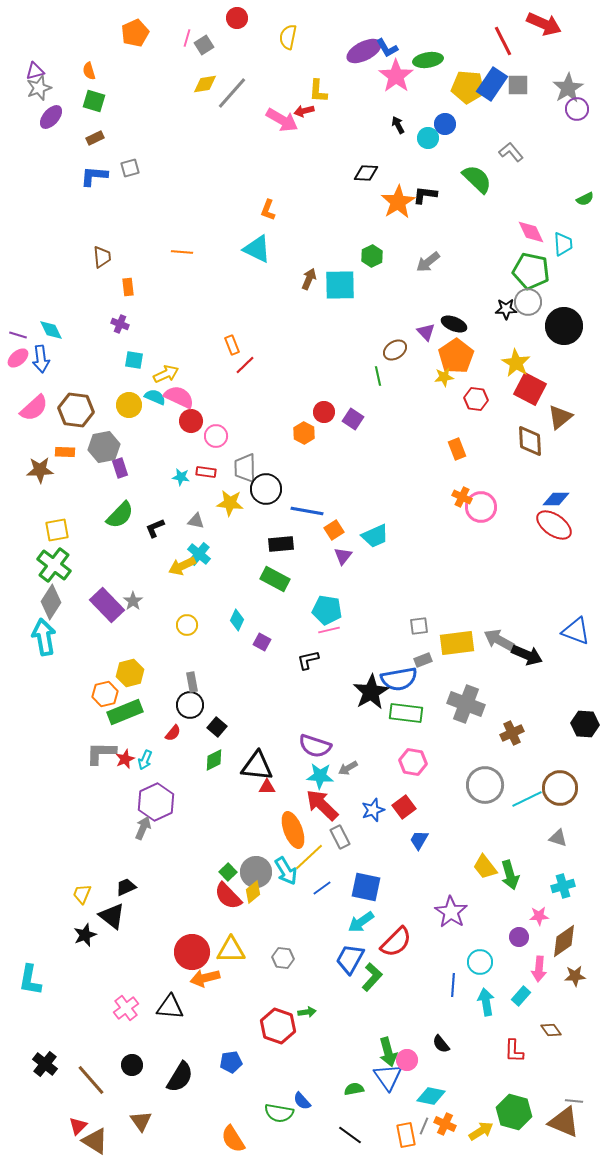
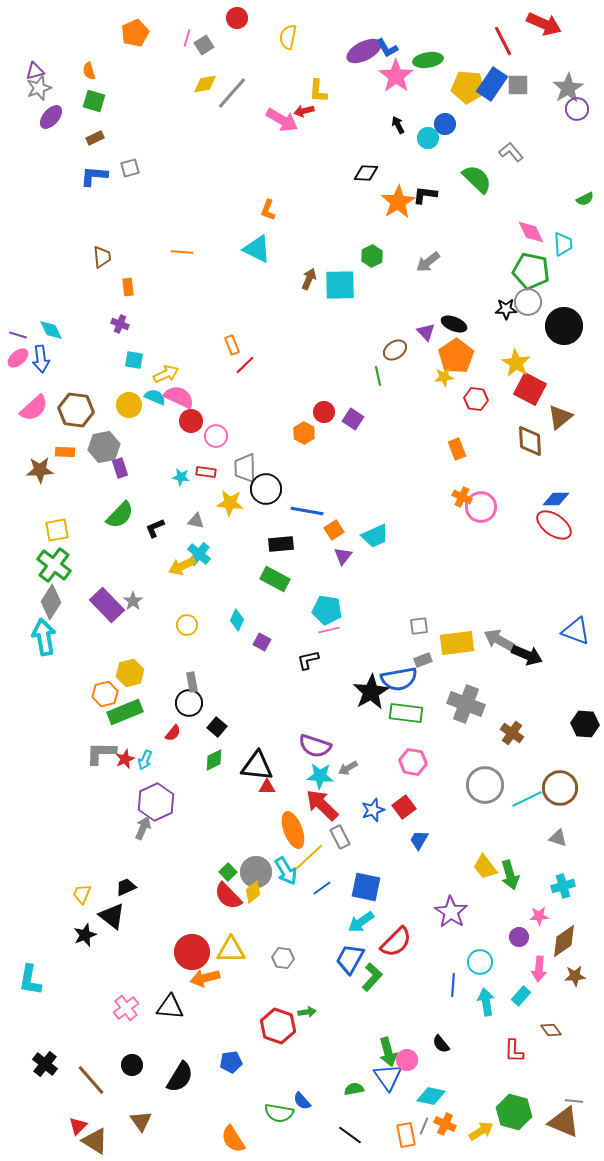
black circle at (190, 705): moved 1 px left, 2 px up
brown cross at (512, 733): rotated 30 degrees counterclockwise
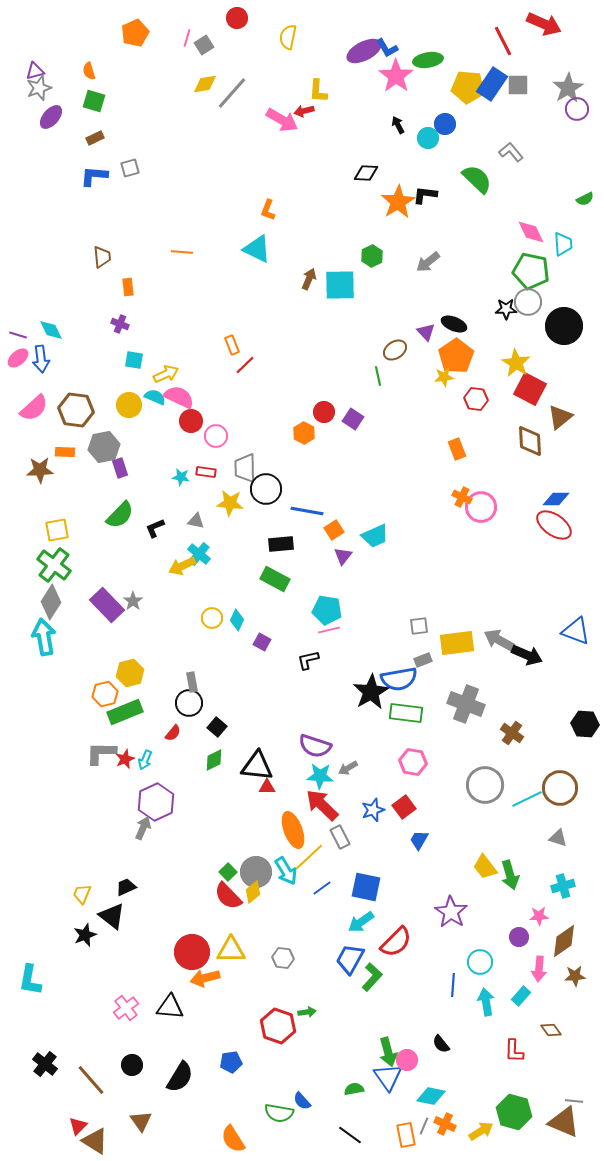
yellow circle at (187, 625): moved 25 px right, 7 px up
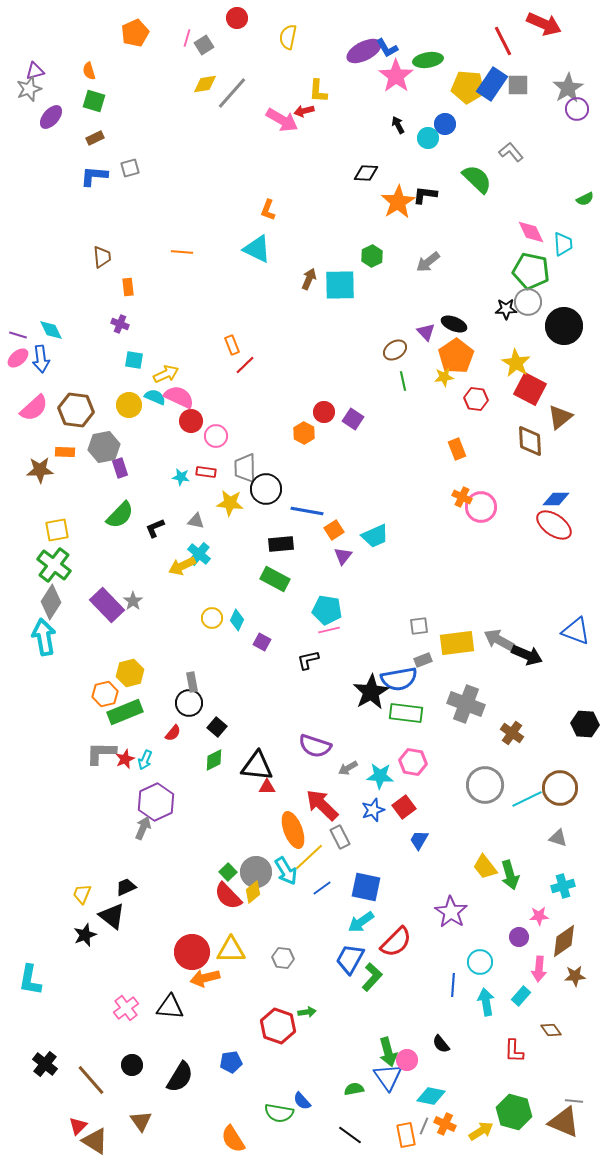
gray star at (39, 88): moved 10 px left, 1 px down
green line at (378, 376): moved 25 px right, 5 px down
cyan star at (320, 776): moved 60 px right
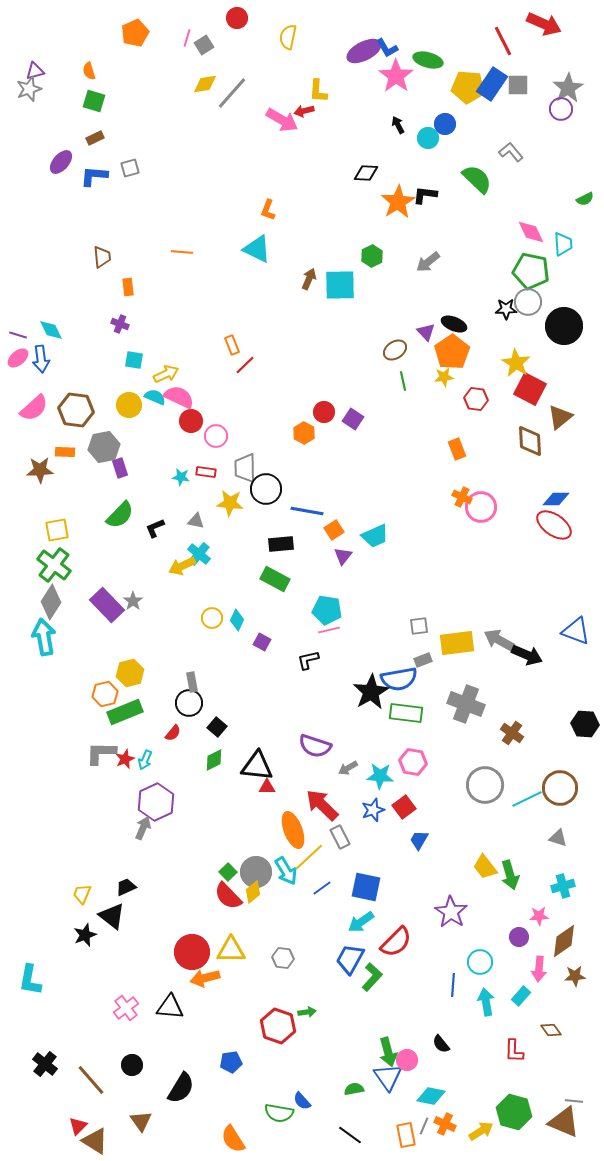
green ellipse at (428, 60): rotated 24 degrees clockwise
purple circle at (577, 109): moved 16 px left
purple ellipse at (51, 117): moved 10 px right, 45 px down
orange pentagon at (456, 356): moved 4 px left, 4 px up
black semicircle at (180, 1077): moved 1 px right, 11 px down
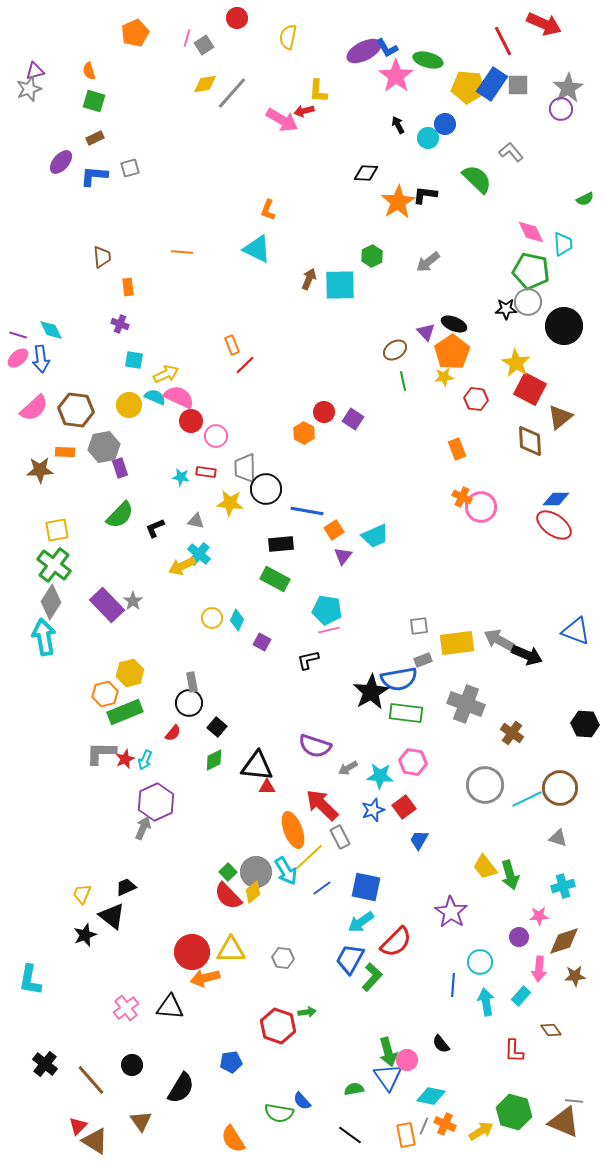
brown diamond at (564, 941): rotated 16 degrees clockwise
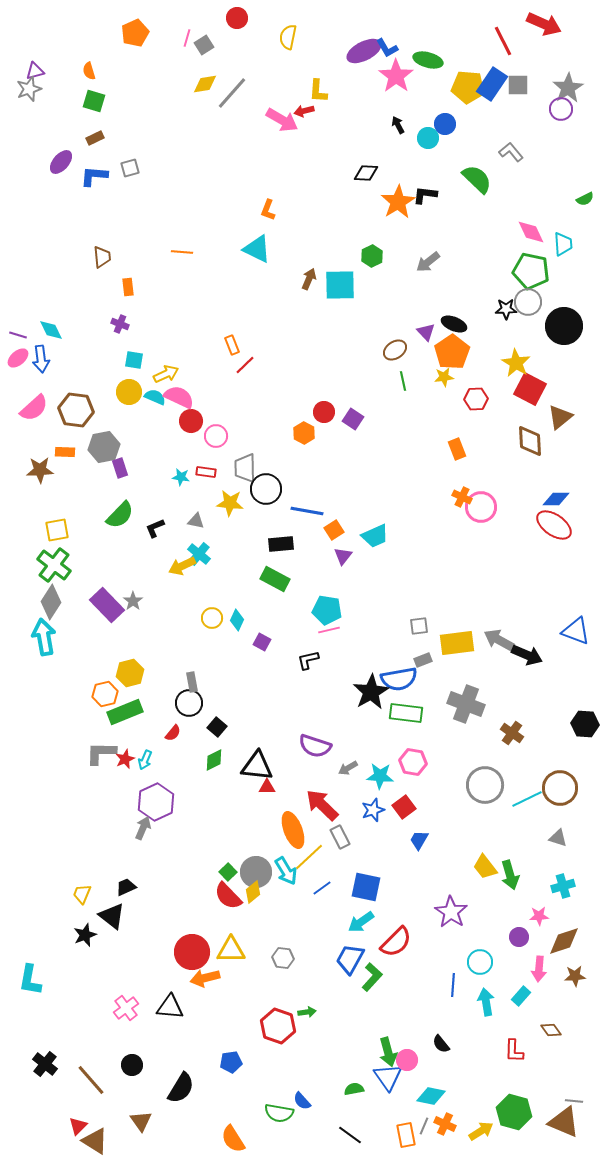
red hexagon at (476, 399): rotated 10 degrees counterclockwise
yellow circle at (129, 405): moved 13 px up
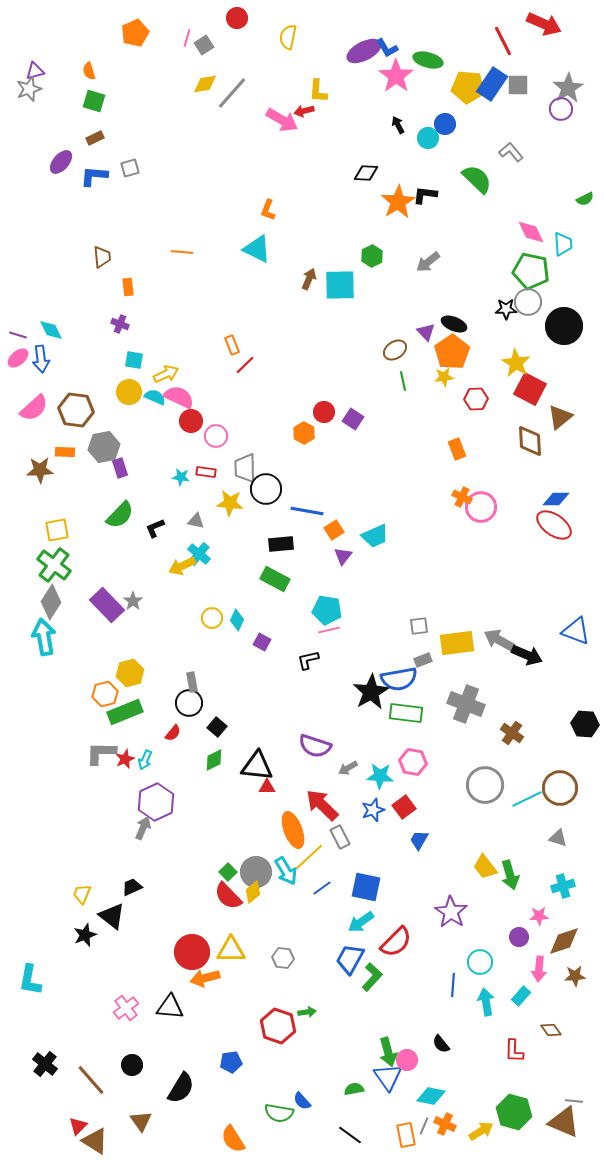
black trapezoid at (126, 887): moved 6 px right
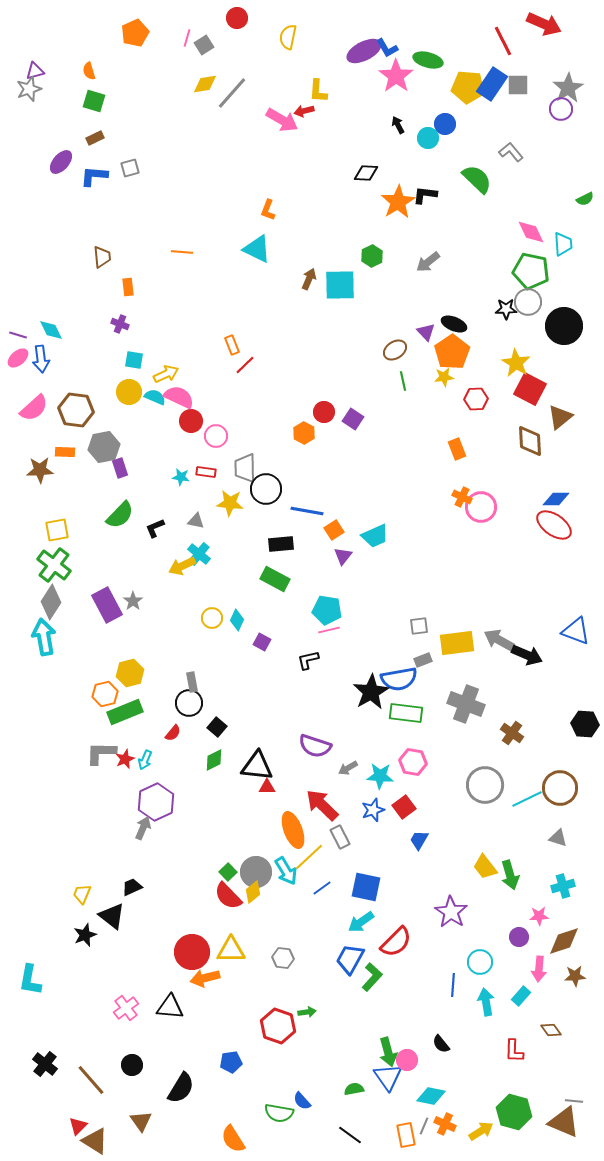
purple rectangle at (107, 605): rotated 16 degrees clockwise
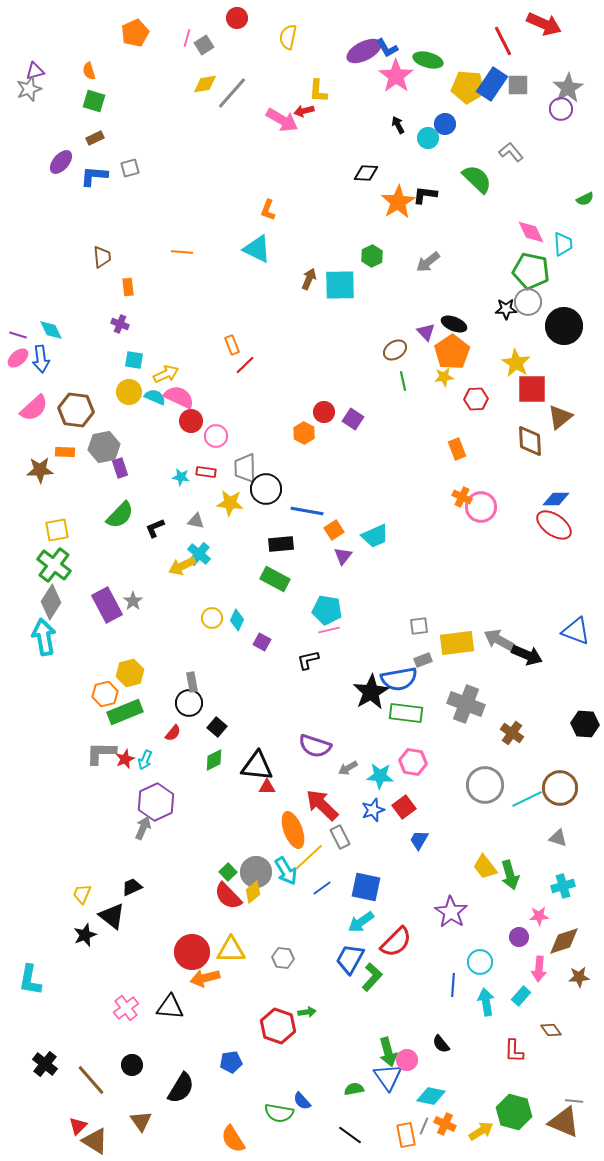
red square at (530, 389): moved 2 px right; rotated 28 degrees counterclockwise
brown star at (575, 976): moved 4 px right, 1 px down
